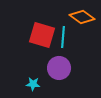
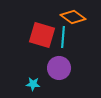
orange diamond: moved 9 px left
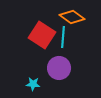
orange diamond: moved 1 px left
red square: rotated 16 degrees clockwise
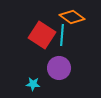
cyan line: moved 1 px left, 2 px up
